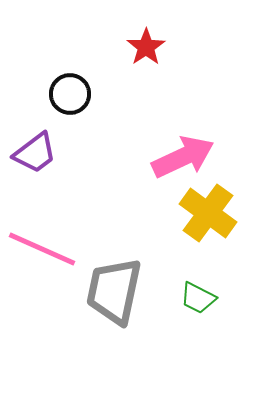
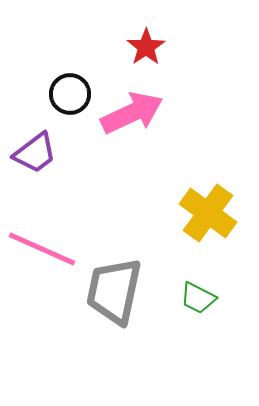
pink arrow: moved 51 px left, 44 px up
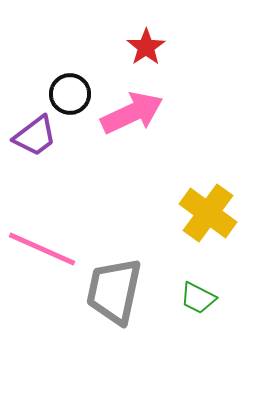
purple trapezoid: moved 17 px up
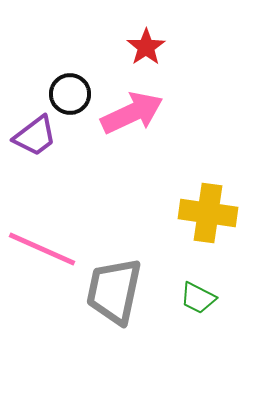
yellow cross: rotated 28 degrees counterclockwise
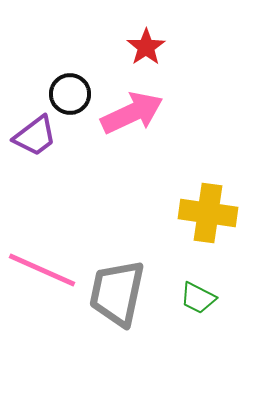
pink line: moved 21 px down
gray trapezoid: moved 3 px right, 2 px down
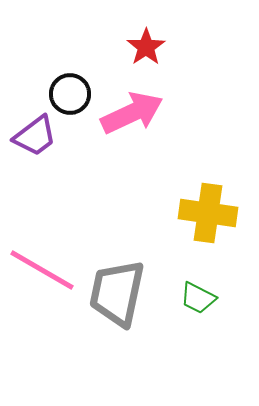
pink line: rotated 6 degrees clockwise
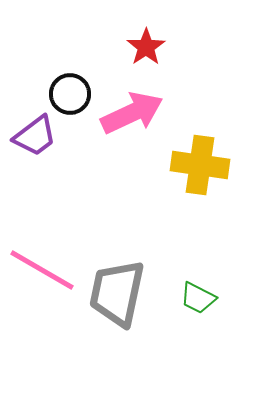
yellow cross: moved 8 px left, 48 px up
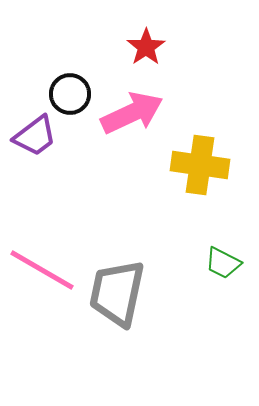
green trapezoid: moved 25 px right, 35 px up
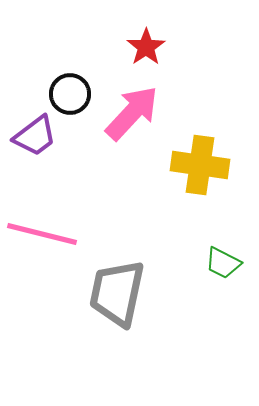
pink arrow: rotated 22 degrees counterclockwise
pink line: moved 36 px up; rotated 16 degrees counterclockwise
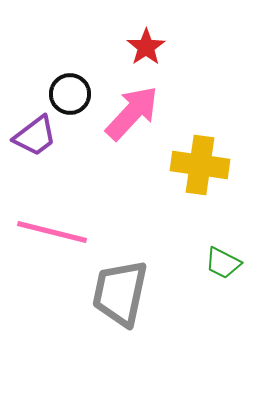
pink line: moved 10 px right, 2 px up
gray trapezoid: moved 3 px right
